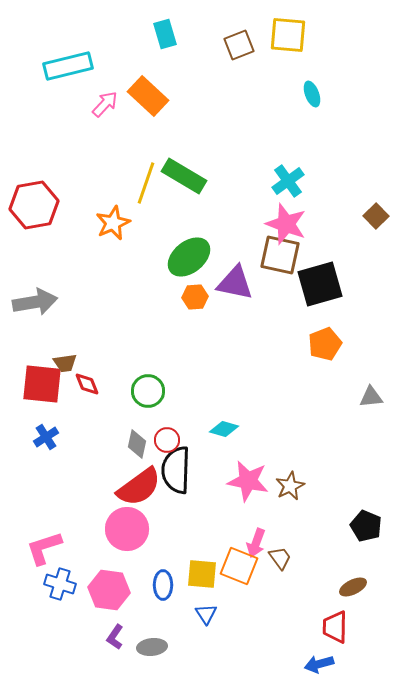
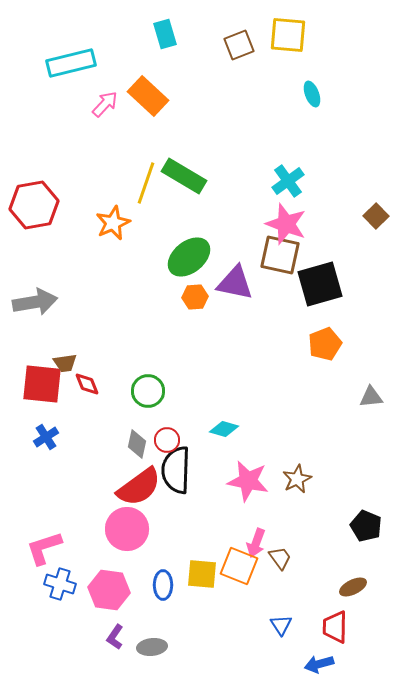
cyan rectangle at (68, 66): moved 3 px right, 3 px up
brown star at (290, 486): moved 7 px right, 7 px up
blue triangle at (206, 614): moved 75 px right, 11 px down
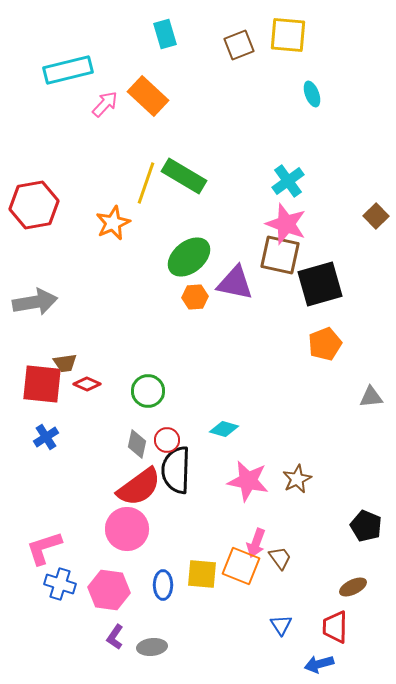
cyan rectangle at (71, 63): moved 3 px left, 7 px down
red diamond at (87, 384): rotated 44 degrees counterclockwise
orange square at (239, 566): moved 2 px right
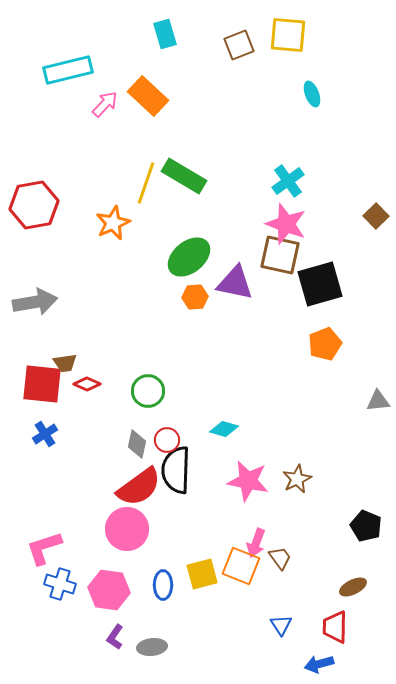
gray triangle at (371, 397): moved 7 px right, 4 px down
blue cross at (46, 437): moved 1 px left, 3 px up
yellow square at (202, 574): rotated 20 degrees counterclockwise
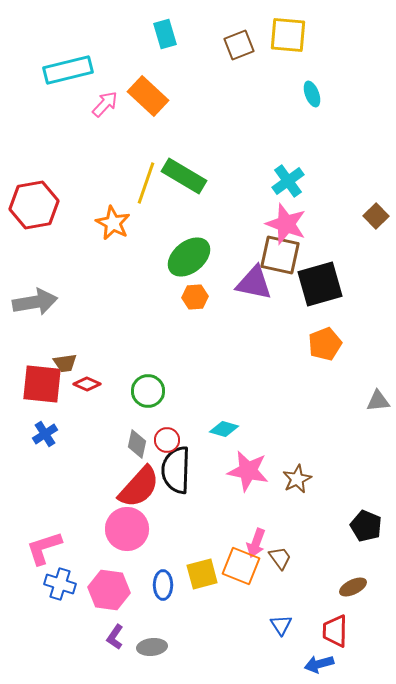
orange star at (113, 223): rotated 20 degrees counterclockwise
purple triangle at (235, 283): moved 19 px right
pink star at (248, 481): moved 10 px up
red semicircle at (139, 487): rotated 12 degrees counterclockwise
red trapezoid at (335, 627): moved 4 px down
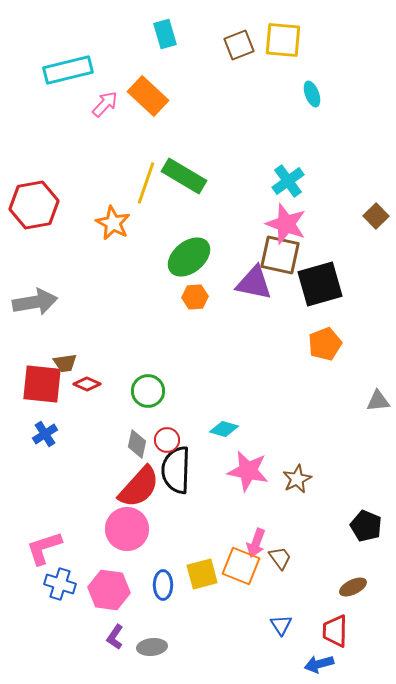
yellow square at (288, 35): moved 5 px left, 5 px down
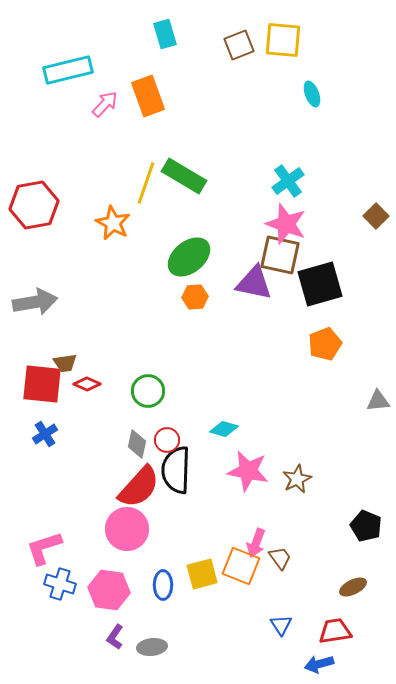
orange rectangle at (148, 96): rotated 27 degrees clockwise
red trapezoid at (335, 631): rotated 80 degrees clockwise
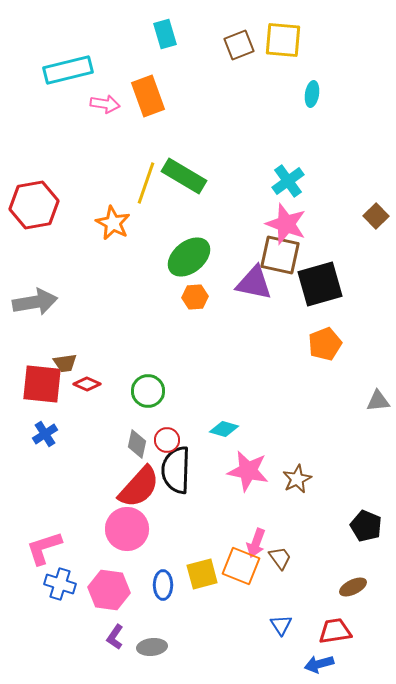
cyan ellipse at (312, 94): rotated 30 degrees clockwise
pink arrow at (105, 104): rotated 56 degrees clockwise
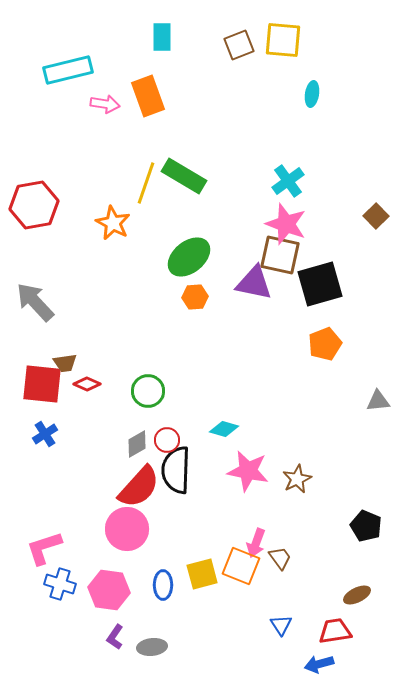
cyan rectangle at (165, 34): moved 3 px left, 3 px down; rotated 16 degrees clockwise
gray arrow at (35, 302): rotated 123 degrees counterclockwise
gray diamond at (137, 444): rotated 48 degrees clockwise
brown ellipse at (353, 587): moved 4 px right, 8 px down
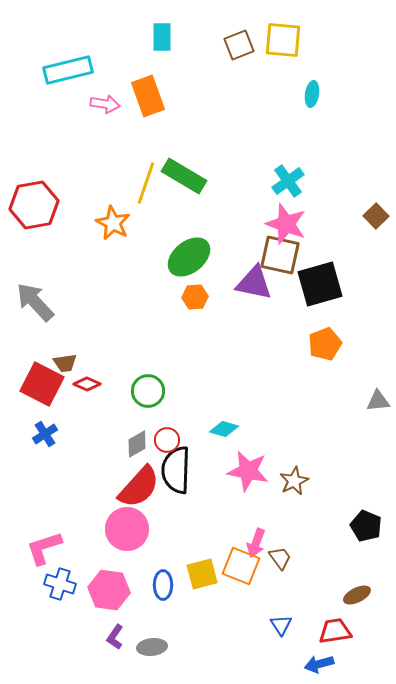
red square at (42, 384): rotated 21 degrees clockwise
brown star at (297, 479): moved 3 px left, 2 px down
